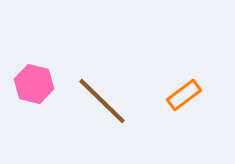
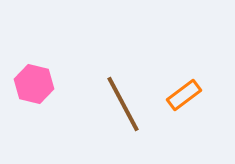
brown line: moved 21 px right, 3 px down; rotated 18 degrees clockwise
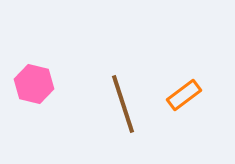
brown line: rotated 10 degrees clockwise
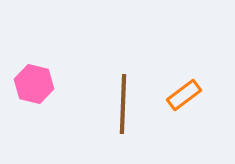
brown line: rotated 20 degrees clockwise
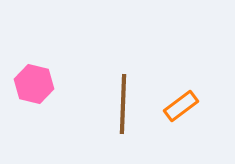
orange rectangle: moved 3 px left, 11 px down
